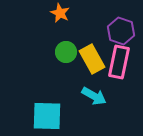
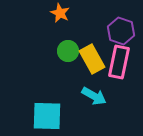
green circle: moved 2 px right, 1 px up
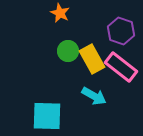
pink rectangle: moved 2 px right, 5 px down; rotated 64 degrees counterclockwise
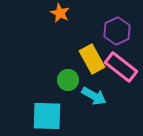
purple hexagon: moved 4 px left; rotated 16 degrees clockwise
green circle: moved 29 px down
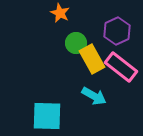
green circle: moved 8 px right, 37 px up
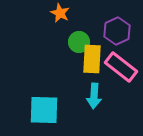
green circle: moved 3 px right, 1 px up
yellow rectangle: rotated 32 degrees clockwise
cyan arrow: rotated 65 degrees clockwise
cyan square: moved 3 px left, 6 px up
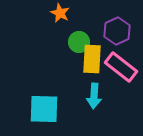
cyan square: moved 1 px up
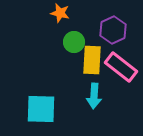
orange star: rotated 12 degrees counterclockwise
purple hexagon: moved 4 px left, 1 px up
green circle: moved 5 px left
yellow rectangle: moved 1 px down
cyan square: moved 3 px left
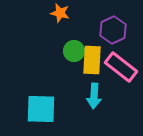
green circle: moved 9 px down
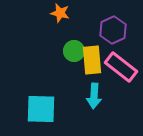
yellow rectangle: rotated 8 degrees counterclockwise
